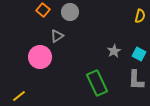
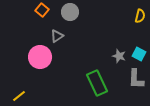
orange square: moved 1 px left
gray star: moved 5 px right, 5 px down; rotated 24 degrees counterclockwise
gray L-shape: moved 1 px up
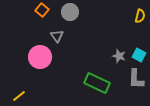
gray triangle: rotated 32 degrees counterclockwise
cyan square: moved 1 px down
green rectangle: rotated 40 degrees counterclockwise
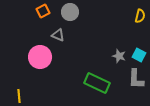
orange square: moved 1 px right, 1 px down; rotated 24 degrees clockwise
gray triangle: moved 1 px right, 1 px up; rotated 32 degrees counterclockwise
yellow line: rotated 56 degrees counterclockwise
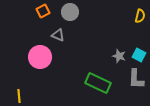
green rectangle: moved 1 px right
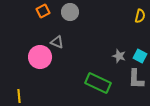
gray triangle: moved 1 px left, 7 px down
cyan square: moved 1 px right, 1 px down
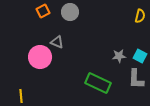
gray star: rotated 24 degrees counterclockwise
yellow line: moved 2 px right
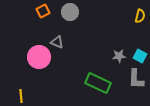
pink circle: moved 1 px left
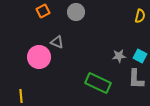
gray circle: moved 6 px right
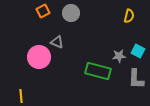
gray circle: moved 5 px left, 1 px down
yellow semicircle: moved 11 px left
cyan square: moved 2 px left, 5 px up
green rectangle: moved 12 px up; rotated 10 degrees counterclockwise
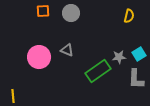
orange square: rotated 24 degrees clockwise
gray triangle: moved 10 px right, 8 px down
cyan square: moved 1 px right, 3 px down; rotated 32 degrees clockwise
gray star: moved 1 px down
green rectangle: rotated 50 degrees counterclockwise
yellow line: moved 8 px left
